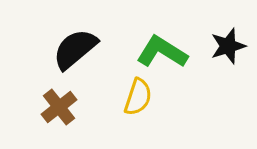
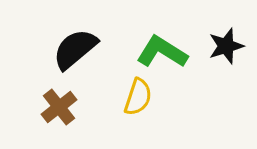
black star: moved 2 px left
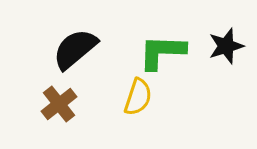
green L-shape: rotated 30 degrees counterclockwise
brown cross: moved 3 px up
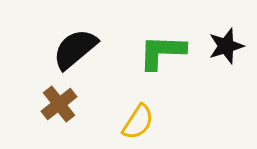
yellow semicircle: moved 25 px down; rotated 15 degrees clockwise
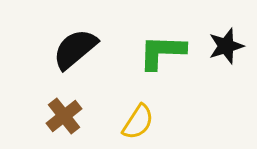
brown cross: moved 5 px right, 12 px down
